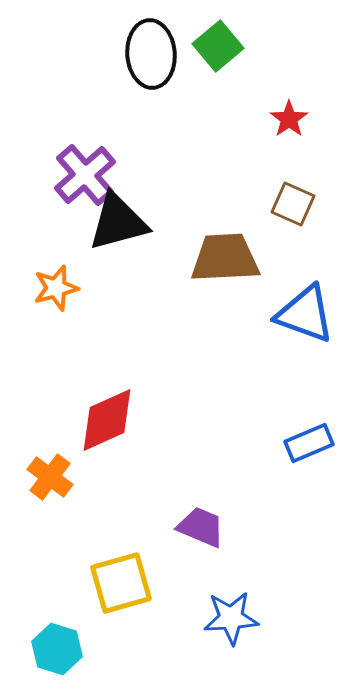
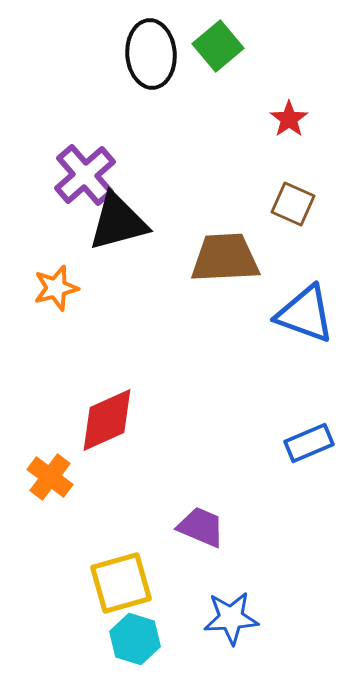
cyan hexagon: moved 78 px right, 10 px up
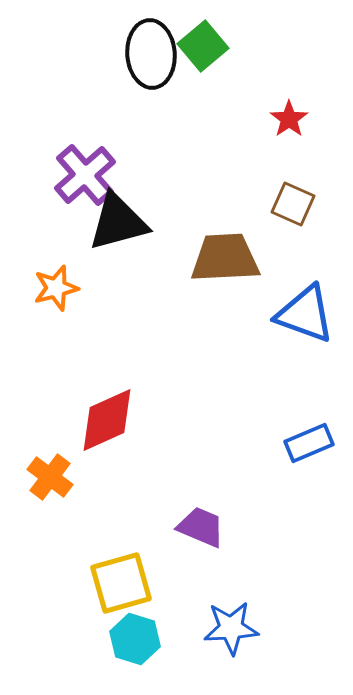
green square: moved 15 px left
blue star: moved 10 px down
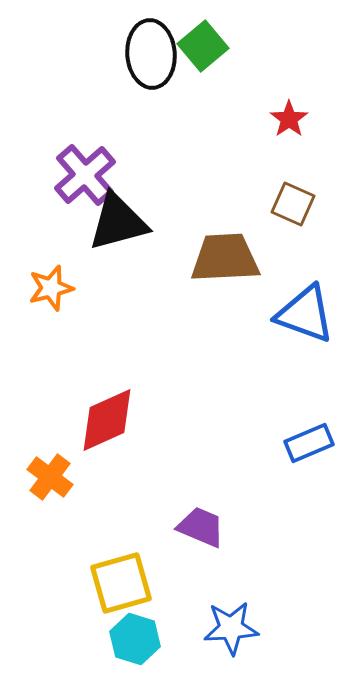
orange star: moved 5 px left
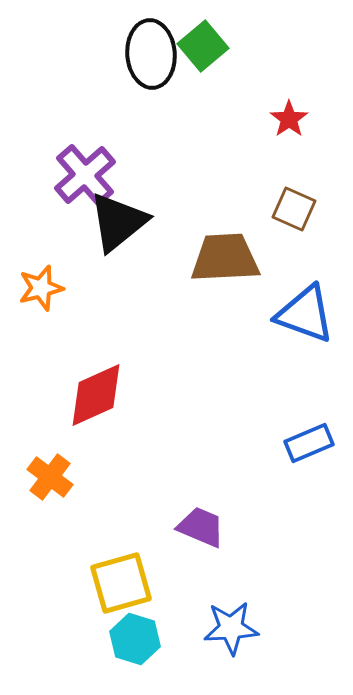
brown square: moved 1 px right, 5 px down
black triangle: rotated 24 degrees counterclockwise
orange star: moved 10 px left
red diamond: moved 11 px left, 25 px up
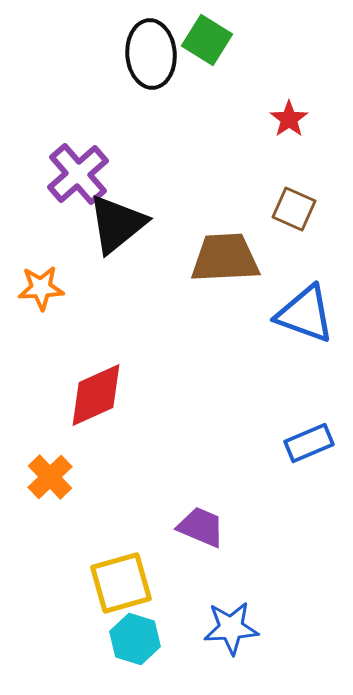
green square: moved 4 px right, 6 px up; rotated 18 degrees counterclockwise
purple cross: moved 7 px left, 1 px up
black triangle: moved 1 px left, 2 px down
orange star: rotated 12 degrees clockwise
orange cross: rotated 9 degrees clockwise
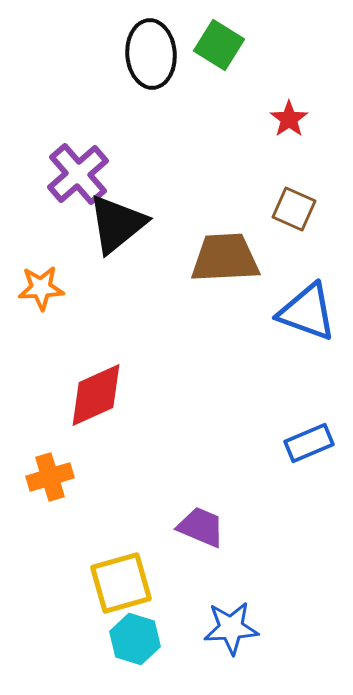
green square: moved 12 px right, 5 px down
blue triangle: moved 2 px right, 2 px up
orange cross: rotated 27 degrees clockwise
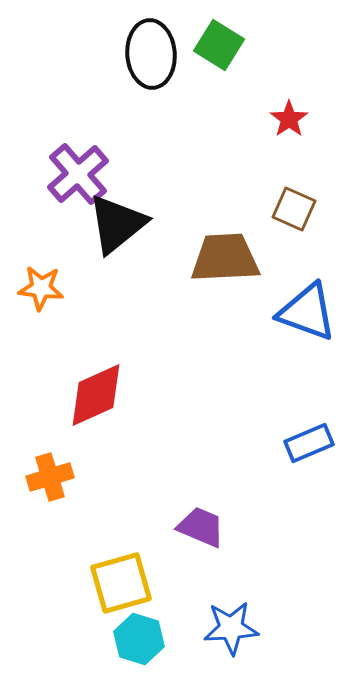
orange star: rotated 9 degrees clockwise
cyan hexagon: moved 4 px right
